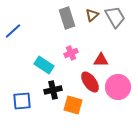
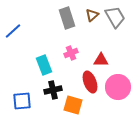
cyan rectangle: rotated 36 degrees clockwise
red ellipse: rotated 15 degrees clockwise
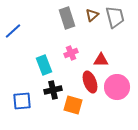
gray trapezoid: rotated 15 degrees clockwise
pink circle: moved 1 px left
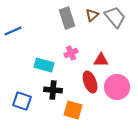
gray trapezoid: rotated 25 degrees counterclockwise
blue line: rotated 18 degrees clockwise
cyan rectangle: rotated 54 degrees counterclockwise
black cross: rotated 18 degrees clockwise
blue square: rotated 24 degrees clockwise
orange square: moved 5 px down
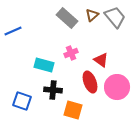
gray rectangle: rotated 30 degrees counterclockwise
red triangle: rotated 35 degrees clockwise
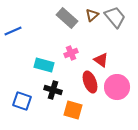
black cross: rotated 12 degrees clockwise
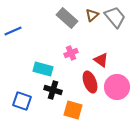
cyan rectangle: moved 1 px left, 4 px down
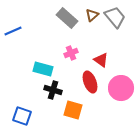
pink circle: moved 4 px right, 1 px down
blue square: moved 15 px down
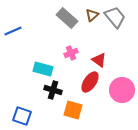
red triangle: moved 2 px left
red ellipse: rotated 55 degrees clockwise
pink circle: moved 1 px right, 2 px down
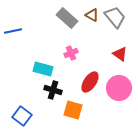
brown triangle: rotated 48 degrees counterclockwise
blue line: rotated 12 degrees clockwise
red triangle: moved 21 px right, 6 px up
pink circle: moved 3 px left, 2 px up
blue square: rotated 18 degrees clockwise
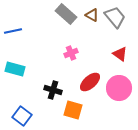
gray rectangle: moved 1 px left, 4 px up
cyan rectangle: moved 28 px left
red ellipse: rotated 15 degrees clockwise
